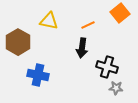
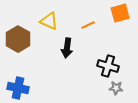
orange square: rotated 24 degrees clockwise
yellow triangle: rotated 12 degrees clockwise
brown hexagon: moved 3 px up
black arrow: moved 15 px left
black cross: moved 1 px right, 1 px up
blue cross: moved 20 px left, 13 px down
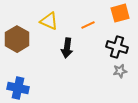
brown hexagon: moved 1 px left
black cross: moved 9 px right, 19 px up
gray star: moved 4 px right, 17 px up; rotated 16 degrees counterclockwise
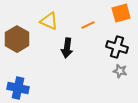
orange square: moved 1 px right
gray star: rotated 24 degrees clockwise
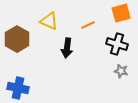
black cross: moved 3 px up
gray star: moved 1 px right
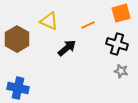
black arrow: rotated 138 degrees counterclockwise
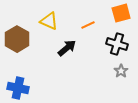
gray star: rotated 24 degrees clockwise
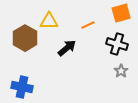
yellow triangle: rotated 24 degrees counterclockwise
brown hexagon: moved 8 px right, 1 px up
blue cross: moved 4 px right, 1 px up
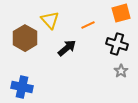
yellow triangle: moved 1 px right, 1 px up; rotated 48 degrees clockwise
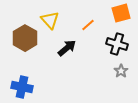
orange line: rotated 16 degrees counterclockwise
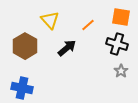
orange square: moved 4 px down; rotated 24 degrees clockwise
brown hexagon: moved 8 px down
blue cross: moved 1 px down
